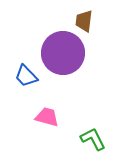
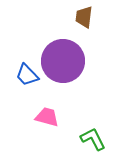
brown trapezoid: moved 4 px up
purple circle: moved 8 px down
blue trapezoid: moved 1 px right, 1 px up
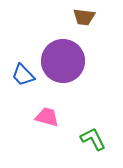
brown trapezoid: rotated 90 degrees counterclockwise
blue trapezoid: moved 4 px left
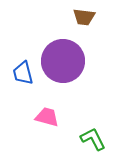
blue trapezoid: moved 2 px up; rotated 30 degrees clockwise
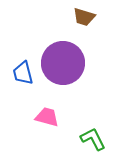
brown trapezoid: rotated 10 degrees clockwise
purple circle: moved 2 px down
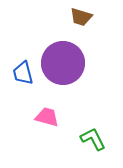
brown trapezoid: moved 3 px left
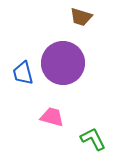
pink trapezoid: moved 5 px right
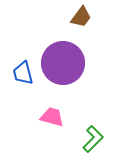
brown trapezoid: rotated 70 degrees counterclockwise
green L-shape: rotated 72 degrees clockwise
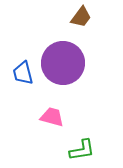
green L-shape: moved 11 px left, 11 px down; rotated 36 degrees clockwise
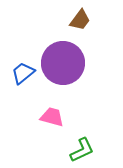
brown trapezoid: moved 1 px left, 3 px down
blue trapezoid: rotated 65 degrees clockwise
green L-shape: rotated 16 degrees counterclockwise
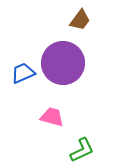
blue trapezoid: rotated 15 degrees clockwise
